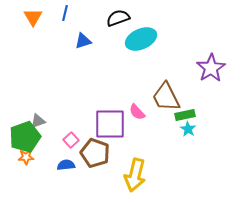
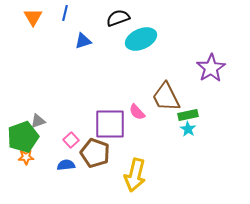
green rectangle: moved 3 px right
green pentagon: moved 2 px left
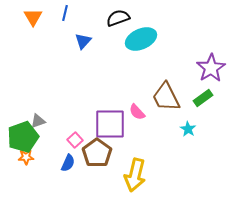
blue triangle: rotated 30 degrees counterclockwise
green rectangle: moved 15 px right, 17 px up; rotated 24 degrees counterclockwise
pink square: moved 4 px right
brown pentagon: moved 2 px right; rotated 16 degrees clockwise
blue semicircle: moved 2 px right, 2 px up; rotated 120 degrees clockwise
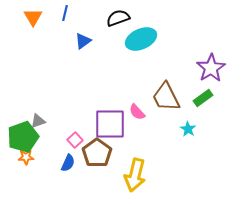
blue triangle: rotated 12 degrees clockwise
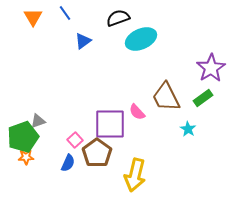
blue line: rotated 49 degrees counterclockwise
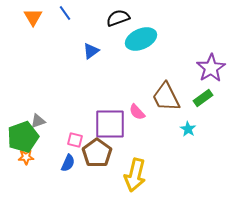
blue triangle: moved 8 px right, 10 px down
pink square: rotated 35 degrees counterclockwise
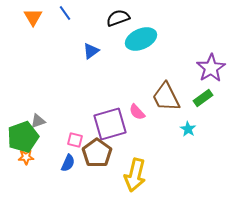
purple square: rotated 16 degrees counterclockwise
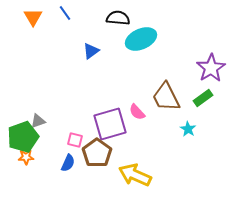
black semicircle: rotated 25 degrees clockwise
yellow arrow: rotated 100 degrees clockwise
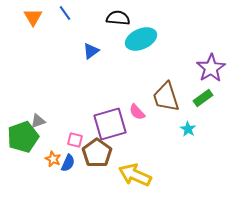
brown trapezoid: rotated 8 degrees clockwise
orange star: moved 27 px right, 2 px down; rotated 28 degrees clockwise
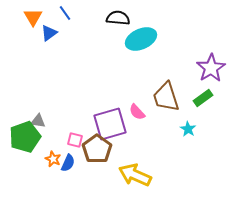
blue triangle: moved 42 px left, 18 px up
gray triangle: rotated 28 degrees clockwise
green pentagon: moved 2 px right
brown pentagon: moved 4 px up
